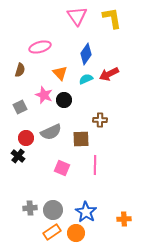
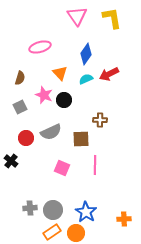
brown semicircle: moved 8 px down
black cross: moved 7 px left, 5 px down
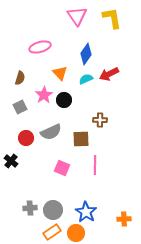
pink star: rotated 18 degrees clockwise
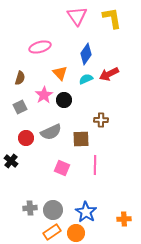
brown cross: moved 1 px right
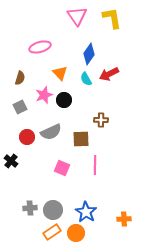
blue diamond: moved 3 px right
cyan semicircle: rotated 96 degrees counterclockwise
pink star: rotated 12 degrees clockwise
red circle: moved 1 px right, 1 px up
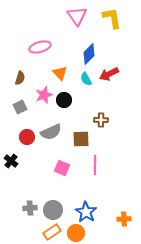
blue diamond: rotated 10 degrees clockwise
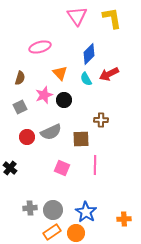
black cross: moved 1 px left, 7 px down
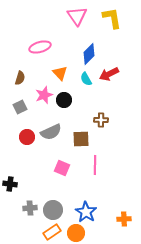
black cross: moved 16 px down; rotated 32 degrees counterclockwise
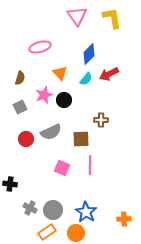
cyan semicircle: rotated 112 degrees counterclockwise
red circle: moved 1 px left, 2 px down
pink line: moved 5 px left
gray cross: rotated 32 degrees clockwise
orange rectangle: moved 5 px left
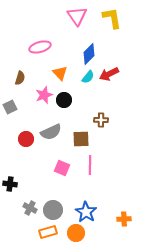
cyan semicircle: moved 2 px right, 2 px up
gray square: moved 10 px left
orange rectangle: moved 1 px right; rotated 18 degrees clockwise
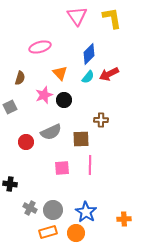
red circle: moved 3 px down
pink square: rotated 28 degrees counterclockwise
